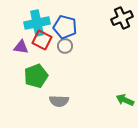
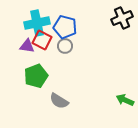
purple triangle: moved 6 px right, 1 px up
gray semicircle: rotated 30 degrees clockwise
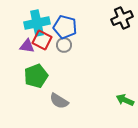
gray circle: moved 1 px left, 1 px up
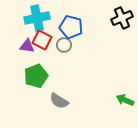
cyan cross: moved 5 px up
blue pentagon: moved 6 px right
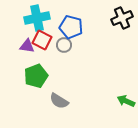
green arrow: moved 1 px right, 1 px down
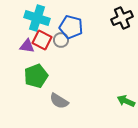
cyan cross: rotated 30 degrees clockwise
gray circle: moved 3 px left, 5 px up
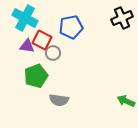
cyan cross: moved 12 px left; rotated 10 degrees clockwise
blue pentagon: rotated 25 degrees counterclockwise
gray circle: moved 8 px left, 13 px down
gray semicircle: moved 1 px up; rotated 24 degrees counterclockwise
